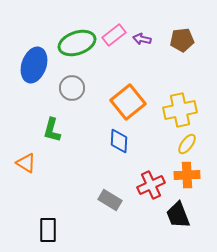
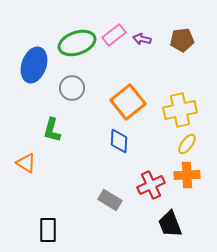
black trapezoid: moved 8 px left, 9 px down
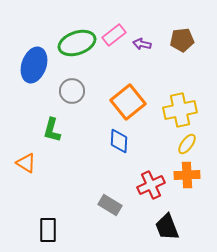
purple arrow: moved 5 px down
gray circle: moved 3 px down
gray rectangle: moved 5 px down
black trapezoid: moved 3 px left, 3 px down
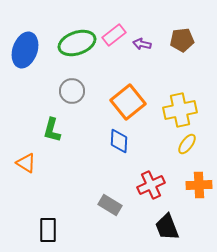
blue ellipse: moved 9 px left, 15 px up
orange cross: moved 12 px right, 10 px down
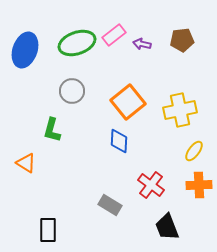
yellow ellipse: moved 7 px right, 7 px down
red cross: rotated 28 degrees counterclockwise
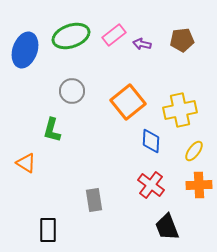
green ellipse: moved 6 px left, 7 px up
blue diamond: moved 32 px right
gray rectangle: moved 16 px left, 5 px up; rotated 50 degrees clockwise
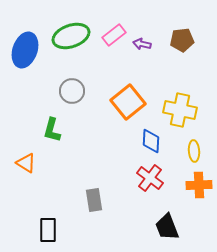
yellow cross: rotated 24 degrees clockwise
yellow ellipse: rotated 40 degrees counterclockwise
red cross: moved 1 px left, 7 px up
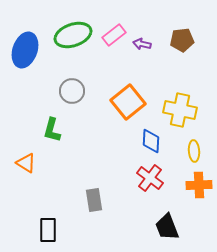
green ellipse: moved 2 px right, 1 px up
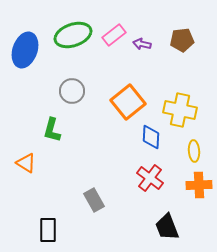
blue diamond: moved 4 px up
gray rectangle: rotated 20 degrees counterclockwise
